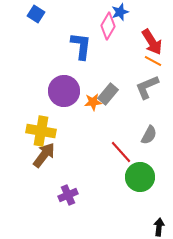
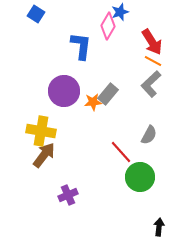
gray L-shape: moved 4 px right, 3 px up; rotated 20 degrees counterclockwise
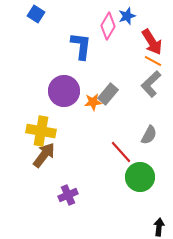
blue star: moved 7 px right, 4 px down
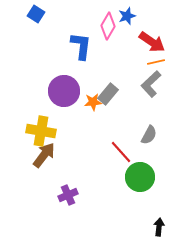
red arrow: rotated 24 degrees counterclockwise
orange line: moved 3 px right, 1 px down; rotated 42 degrees counterclockwise
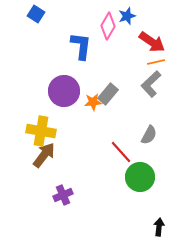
purple cross: moved 5 px left
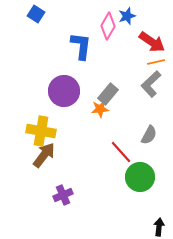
orange star: moved 7 px right, 7 px down
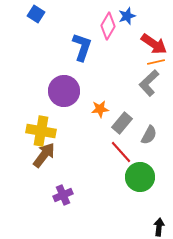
red arrow: moved 2 px right, 2 px down
blue L-shape: moved 1 px right, 1 px down; rotated 12 degrees clockwise
gray L-shape: moved 2 px left, 1 px up
gray rectangle: moved 14 px right, 29 px down
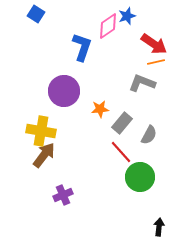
pink diamond: rotated 24 degrees clockwise
gray L-shape: moved 7 px left; rotated 64 degrees clockwise
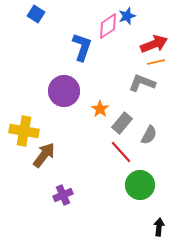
red arrow: rotated 56 degrees counterclockwise
orange star: rotated 30 degrees counterclockwise
yellow cross: moved 17 px left
green circle: moved 8 px down
